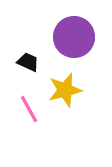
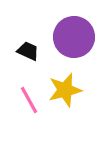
black trapezoid: moved 11 px up
pink line: moved 9 px up
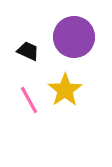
yellow star: rotated 20 degrees counterclockwise
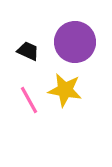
purple circle: moved 1 px right, 5 px down
yellow star: rotated 28 degrees counterclockwise
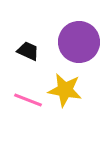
purple circle: moved 4 px right
pink line: moved 1 px left; rotated 40 degrees counterclockwise
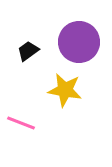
black trapezoid: rotated 60 degrees counterclockwise
pink line: moved 7 px left, 23 px down
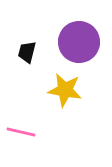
black trapezoid: moved 1 px left, 1 px down; rotated 40 degrees counterclockwise
pink line: moved 9 px down; rotated 8 degrees counterclockwise
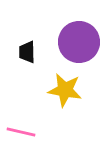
black trapezoid: rotated 15 degrees counterclockwise
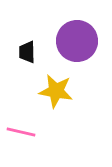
purple circle: moved 2 px left, 1 px up
yellow star: moved 9 px left, 1 px down
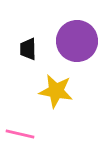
black trapezoid: moved 1 px right, 3 px up
pink line: moved 1 px left, 2 px down
